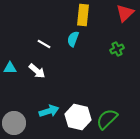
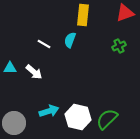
red triangle: rotated 24 degrees clockwise
cyan semicircle: moved 3 px left, 1 px down
green cross: moved 2 px right, 3 px up
white arrow: moved 3 px left, 1 px down
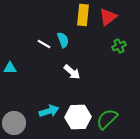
red triangle: moved 17 px left, 4 px down; rotated 18 degrees counterclockwise
cyan semicircle: moved 7 px left; rotated 140 degrees clockwise
white arrow: moved 38 px right
white hexagon: rotated 15 degrees counterclockwise
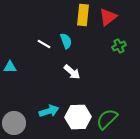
cyan semicircle: moved 3 px right, 1 px down
cyan triangle: moved 1 px up
